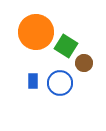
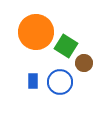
blue circle: moved 1 px up
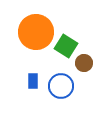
blue circle: moved 1 px right, 4 px down
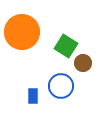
orange circle: moved 14 px left
brown circle: moved 1 px left
blue rectangle: moved 15 px down
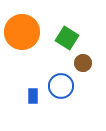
green square: moved 1 px right, 8 px up
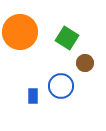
orange circle: moved 2 px left
brown circle: moved 2 px right
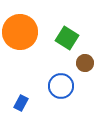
blue rectangle: moved 12 px left, 7 px down; rotated 28 degrees clockwise
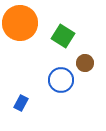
orange circle: moved 9 px up
green square: moved 4 px left, 2 px up
blue circle: moved 6 px up
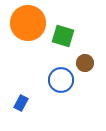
orange circle: moved 8 px right
green square: rotated 15 degrees counterclockwise
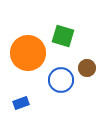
orange circle: moved 30 px down
brown circle: moved 2 px right, 5 px down
blue rectangle: rotated 42 degrees clockwise
